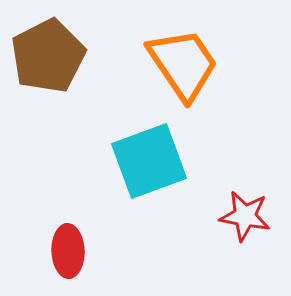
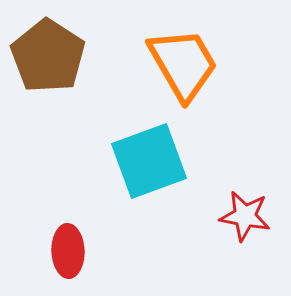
brown pentagon: rotated 12 degrees counterclockwise
orange trapezoid: rotated 4 degrees clockwise
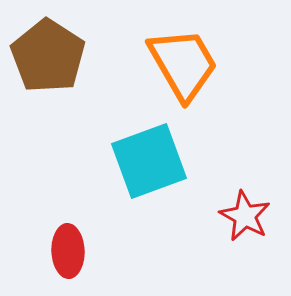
red star: rotated 18 degrees clockwise
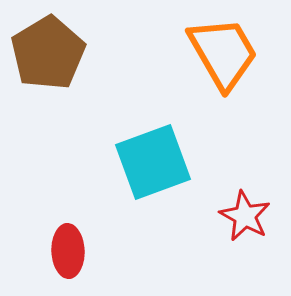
brown pentagon: moved 3 px up; rotated 8 degrees clockwise
orange trapezoid: moved 40 px right, 11 px up
cyan square: moved 4 px right, 1 px down
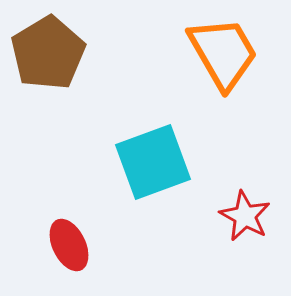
red ellipse: moved 1 px right, 6 px up; rotated 24 degrees counterclockwise
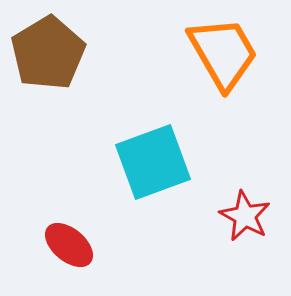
red ellipse: rotated 24 degrees counterclockwise
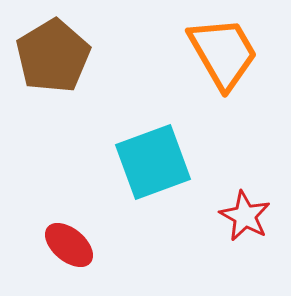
brown pentagon: moved 5 px right, 3 px down
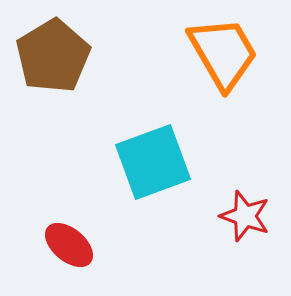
red star: rotated 9 degrees counterclockwise
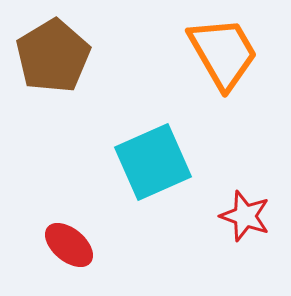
cyan square: rotated 4 degrees counterclockwise
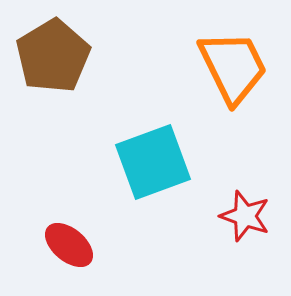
orange trapezoid: moved 10 px right, 14 px down; rotated 4 degrees clockwise
cyan square: rotated 4 degrees clockwise
